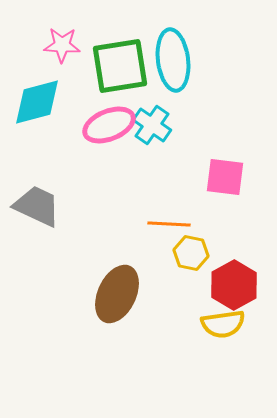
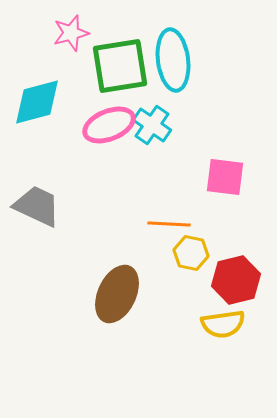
pink star: moved 9 px right, 12 px up; rotated 18 degrees counterclockwise
red hexagon: moved 2 px right, 5 px up; rotated 15 degrees clockwise
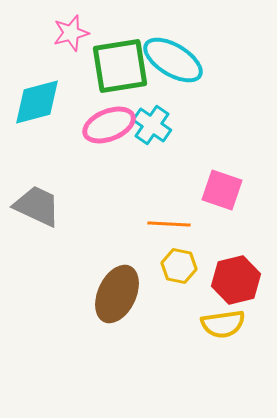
cyan ellipse: rotated 52 degrees counterclockwise
pink square: moved 3 px left, 13 px down; rotated 12 degrees clockwise
yellow hexagon: moved 12 px left, 13 px down
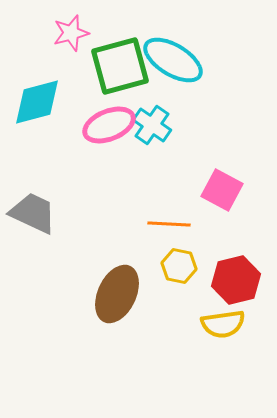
green square: rotated 6 degrees counterclockwise
pink square: rotated 9 degrees clockwise
gray trapezoid: moved 4 px left, 7 px down
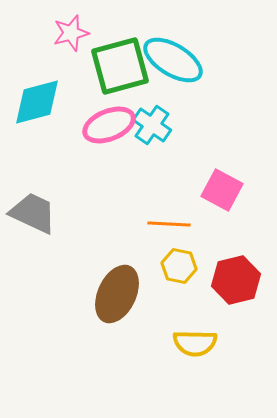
yellow semicircle: moved 28 px left, 19 px down; rotated 9 degrees clockwise
